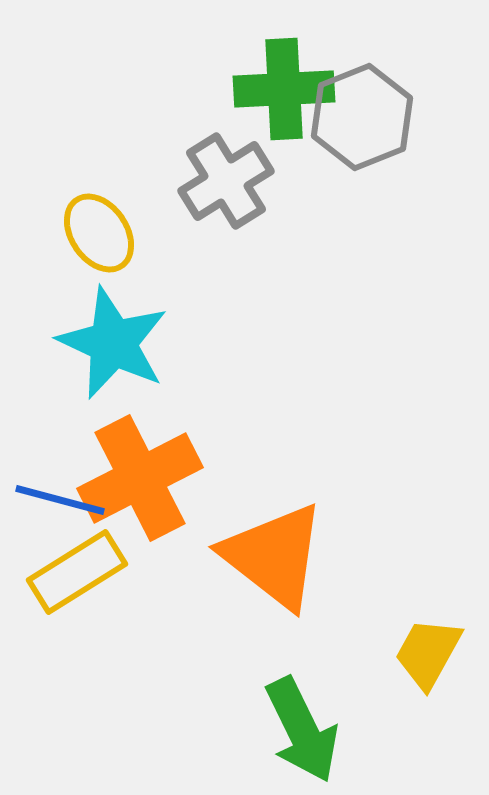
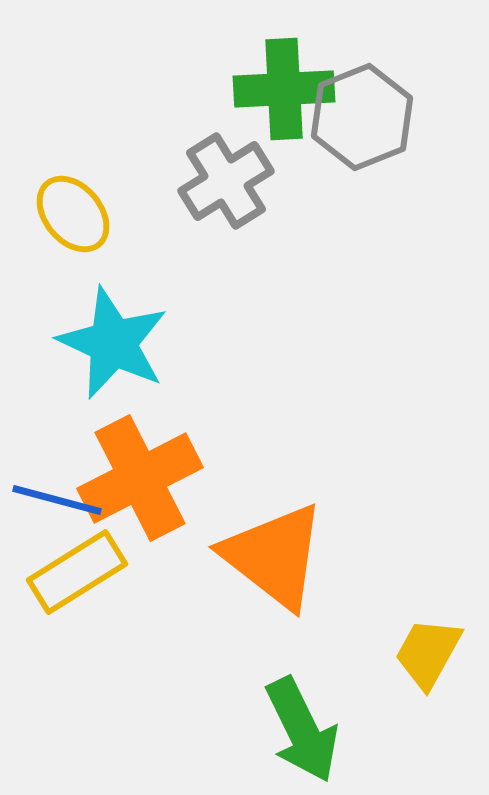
yellow ellipse: moved 26 px left, 19 px up; rotated 6 degrees counterclockwise
blue line: moved 3 px left
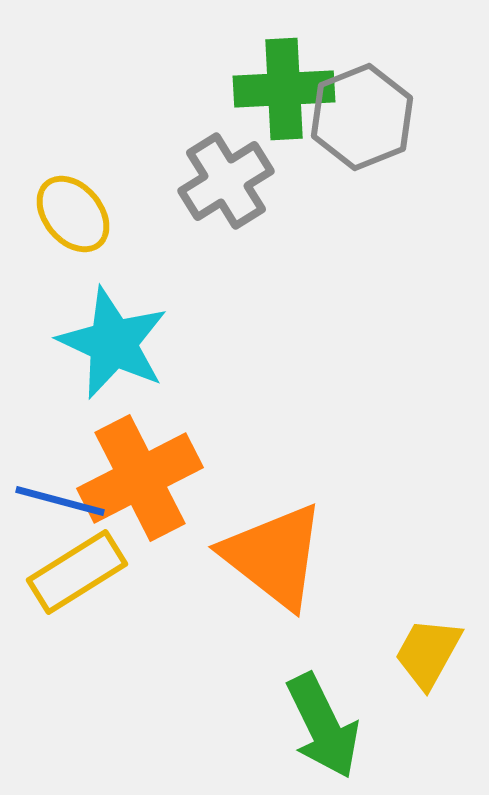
blue line: moved 3 px right, 1 px down
green arrow: moved 21 px right, 4 px up
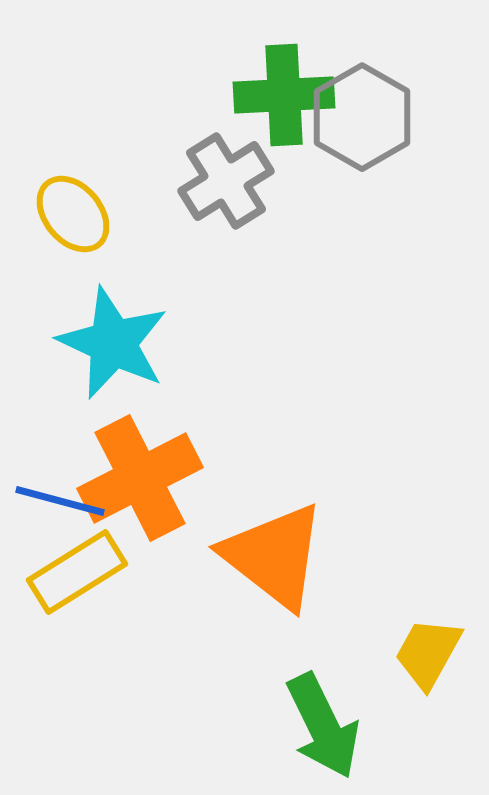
green cross: moved 6 px down
gray hexagon: rotated 8 degrees counterclockwise
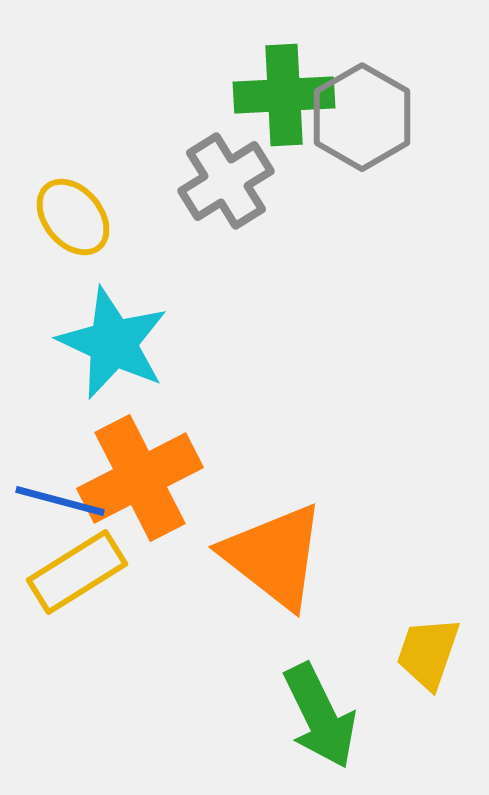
yellow ellipse: moved 3 px down
yellow trapezoid: rotated 10 degrees counterclockwise
green arrow: moved 3 px left, 10 px up
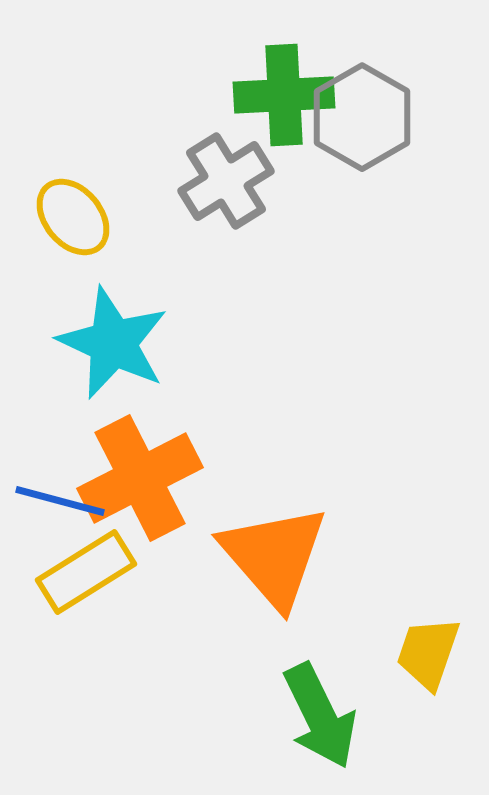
orange triangle: rotated 11 degrees clockwise
yellow rectangle: moved 9 px right
